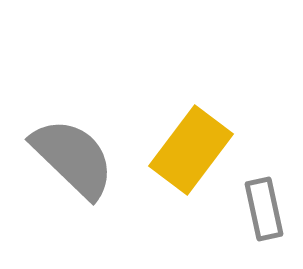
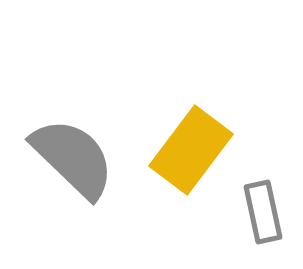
gray rectangle: moved 1 px left, 3 px down
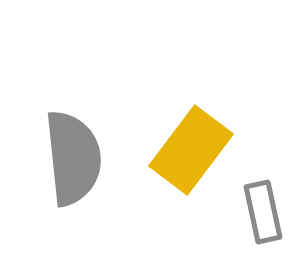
gray semicircle: rotated 40 degrees clockwise
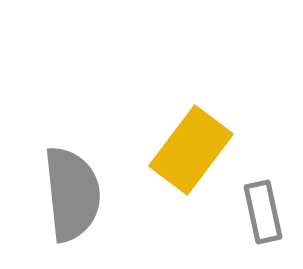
gray semicircle: moved 1 px left, 36 px down
